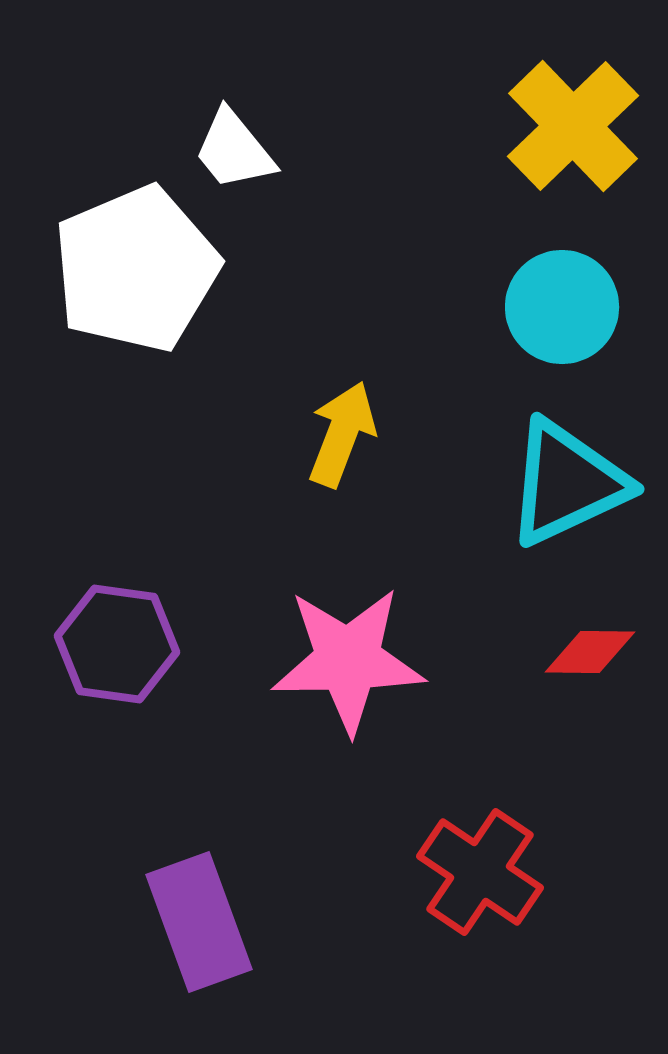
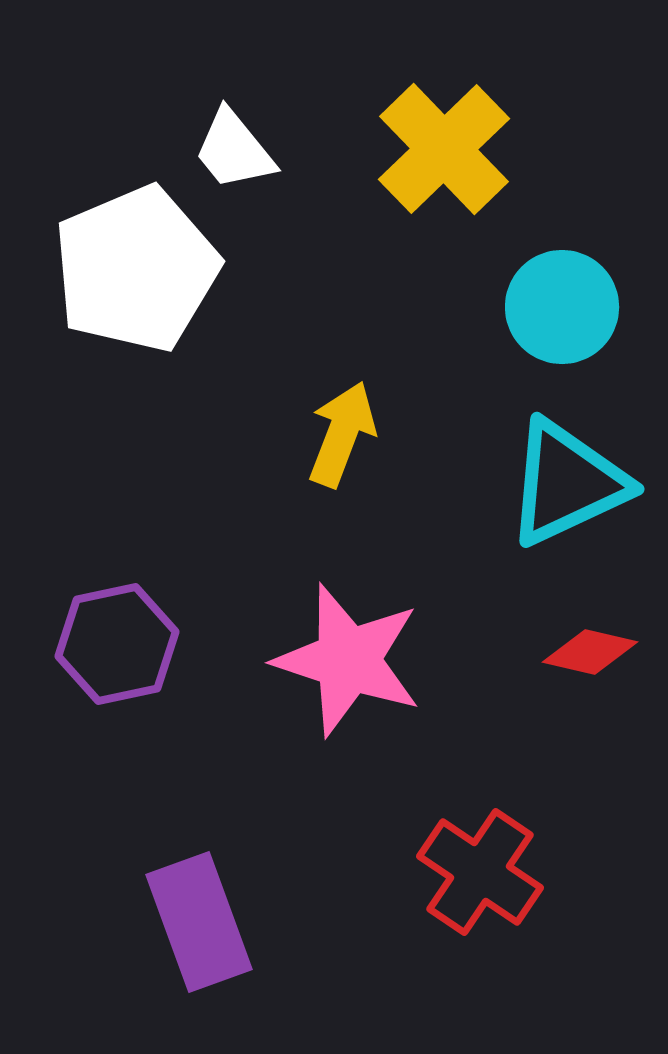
yellow cross: moved 129 px left, 23 px down
purple hexagon: rotated 20 degrees counterclockwise
red diamond: rotated 12 degrees clockwise
pink star: rotated 19 degrees clockwise
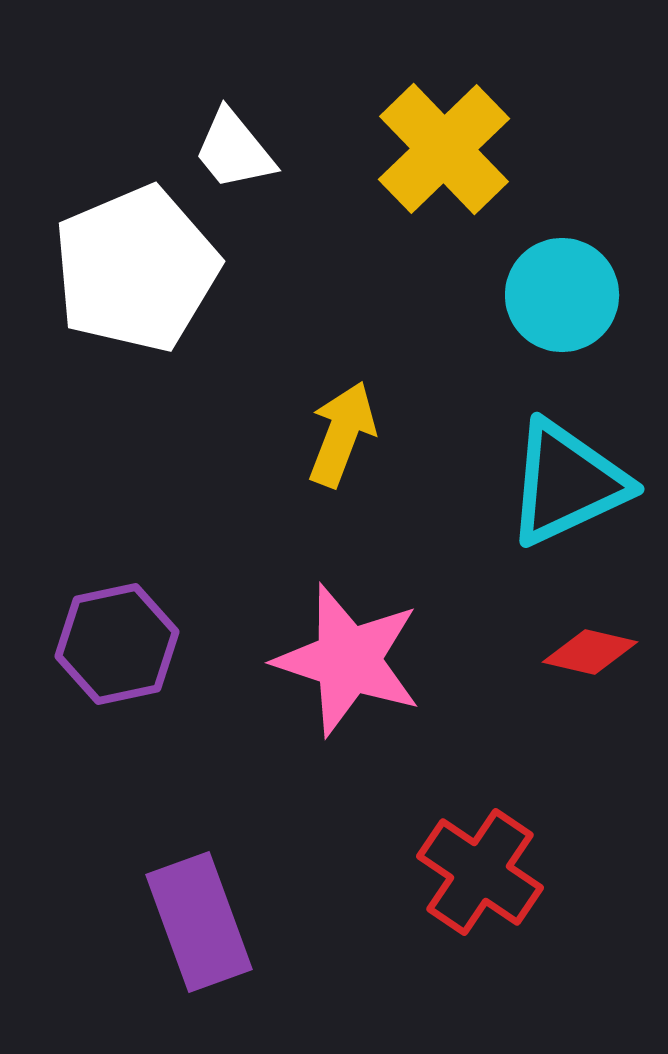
cyan circle: moved 12 px up
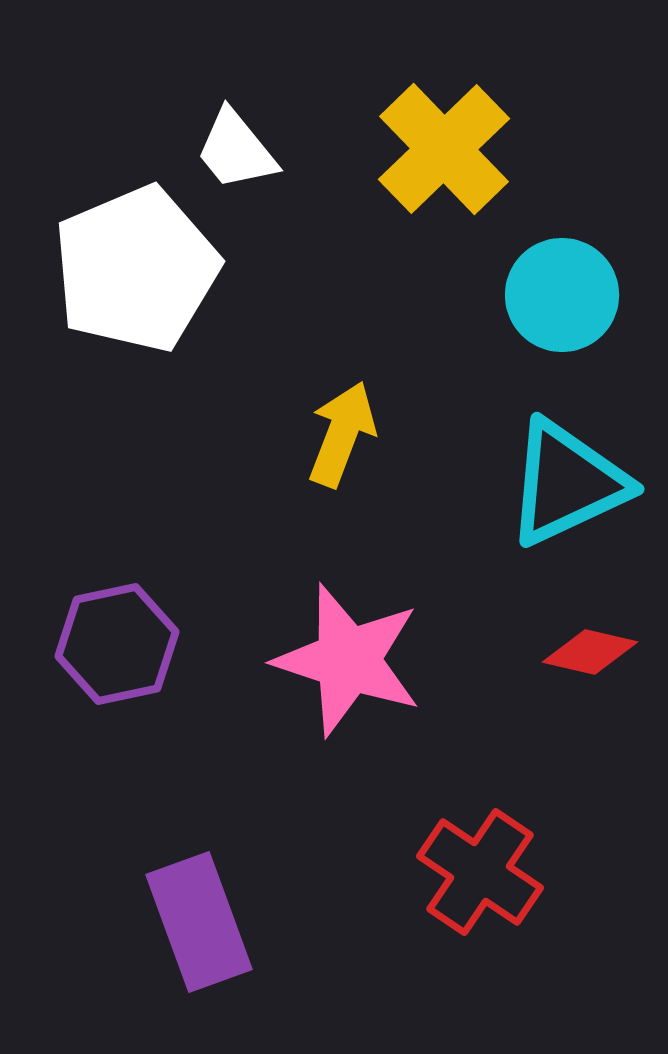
white trapezoid: moved 2 px right
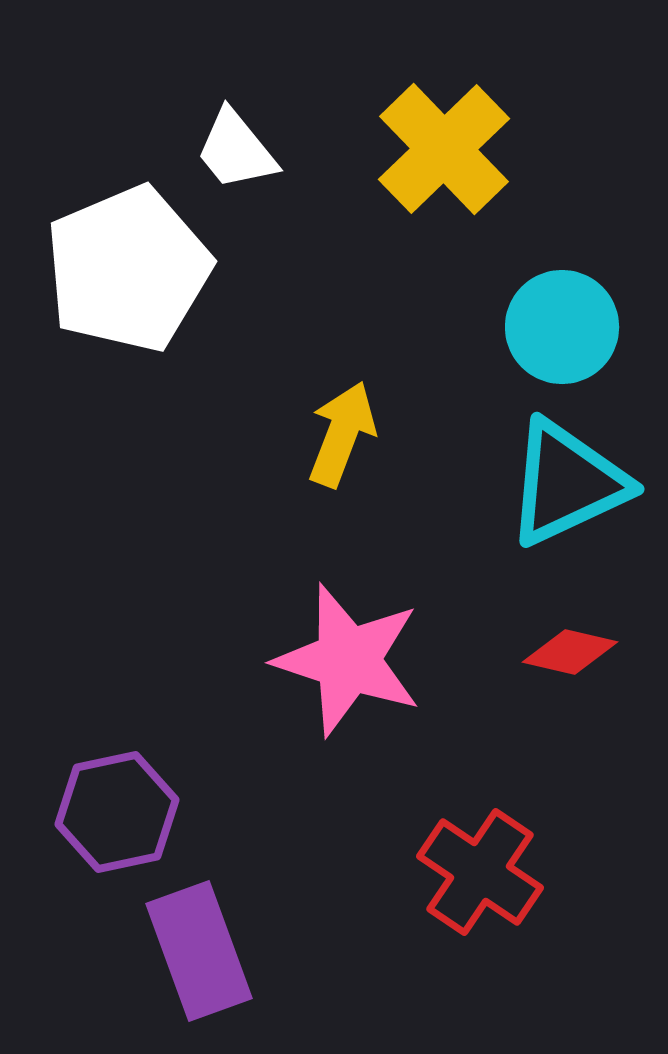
white pentagon: moved 8 px left
cyan circle: moved 32 px down
purple hexagon: moved 168 px down
red diamond: moved 20 px left
purple rectangle: moved 29 px down
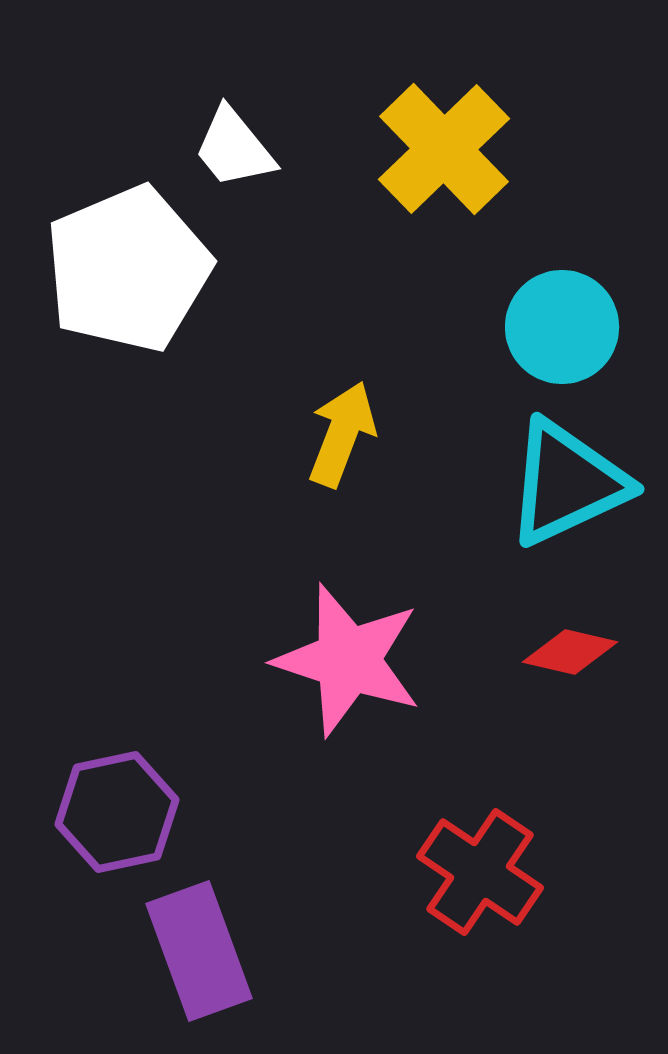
white trapezoid: moved 2 px left, 2 px up
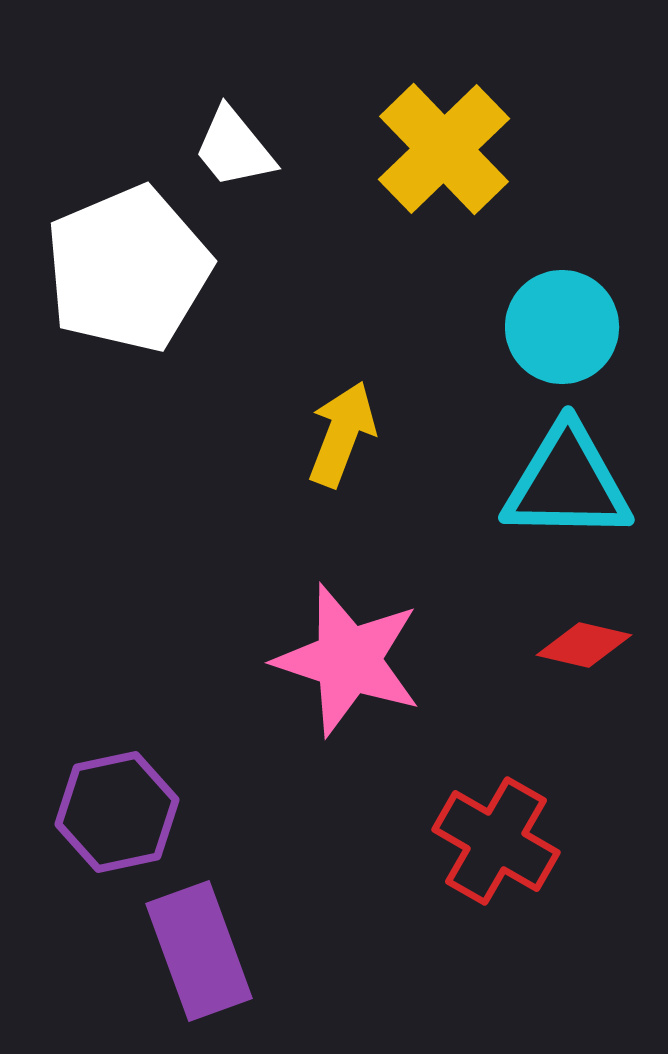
cyan triangle: rotated 26 degrees clockwise
red diamond: moved 14 px right, 7 px up
red cross: moved 16 px right, 31 px up; rotated 4 degrees counterclockwise
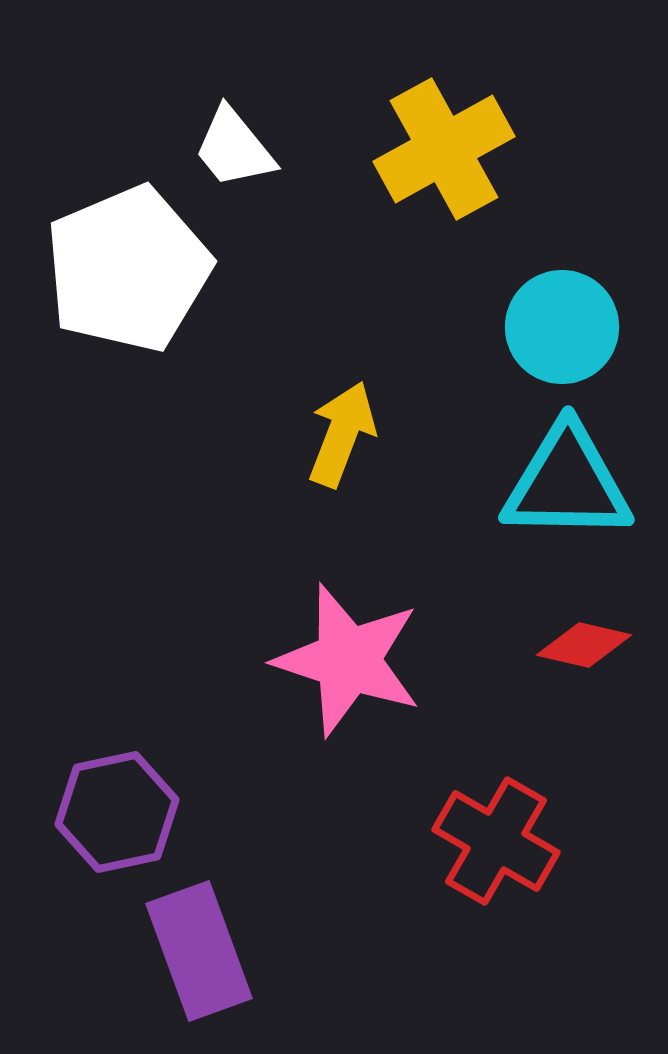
yellow cross: rotated 15 degrees clockwise
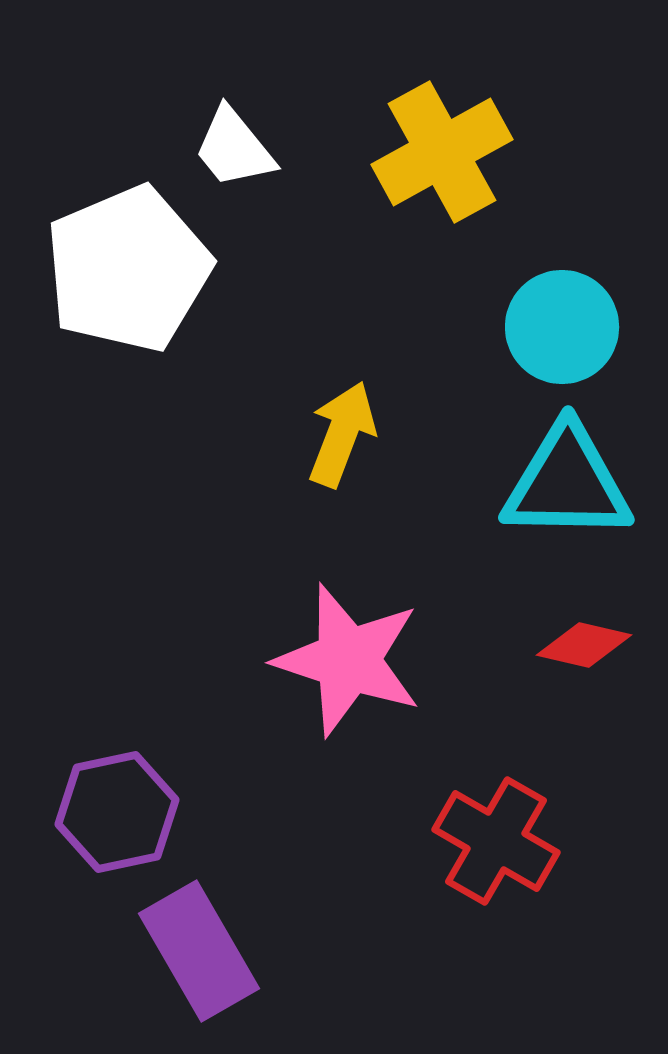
yellow cross: moved 2 px left, 3 px down
purple rectangle: rotated 10 degrees counterclockwise
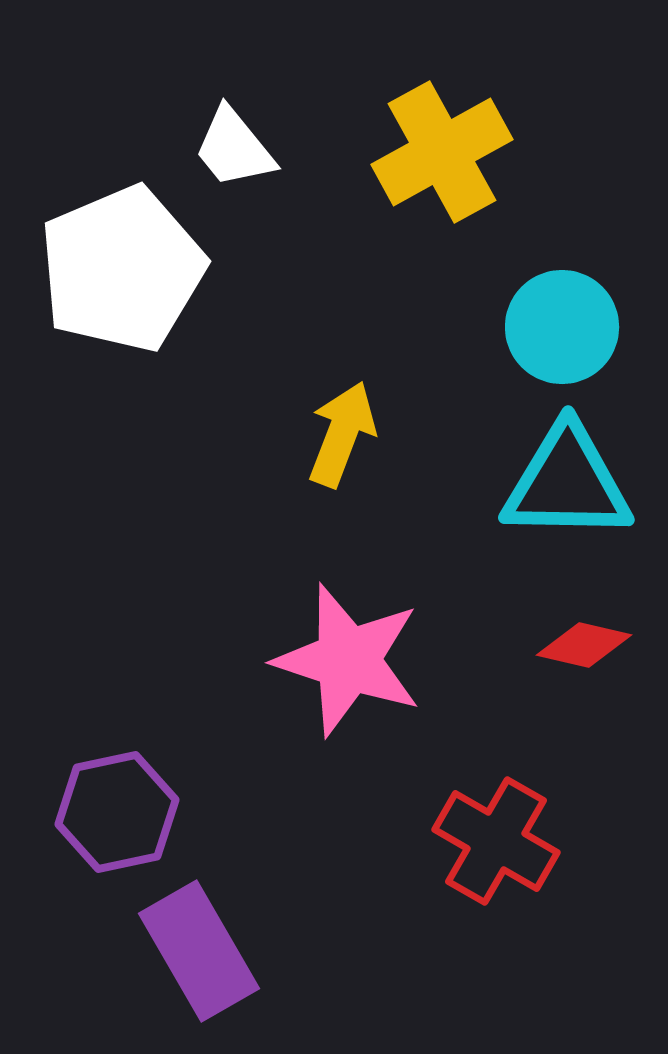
white pentagon: moved 6 px left
